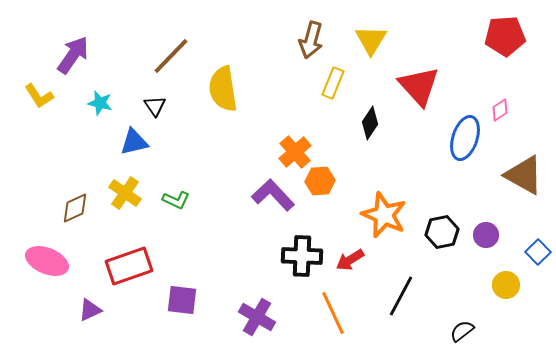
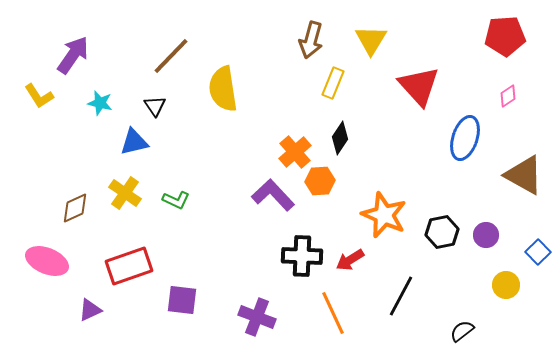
pink diamond: moved 8 px right, 14 px up
black diamond: moved 30 px left, 15 px down
purple cross: rotated 9 degrees counterclockwise
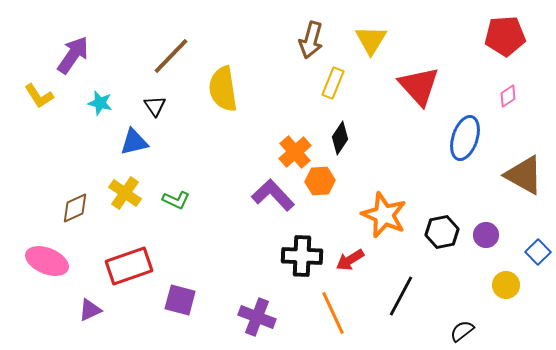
purple square: moved 2 px left; rotated 8 degrees clockwise
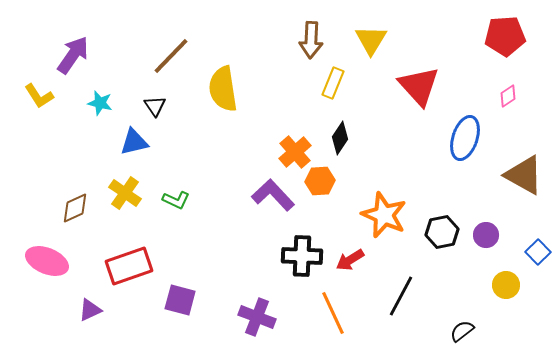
brown arrow: rotated 12 degrees counterclockwise
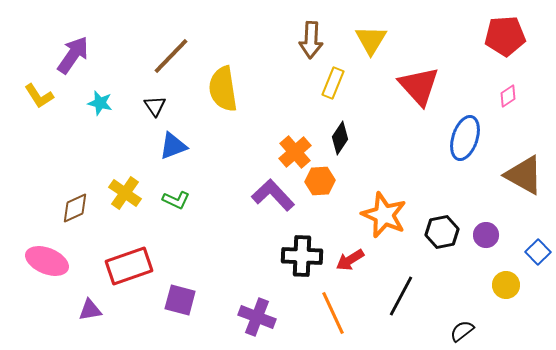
blue triangle: moved 39 px right, 4 px down; rotated 8 degrees counterclockwise
purple triangle: rotated 15 degrees clockwise
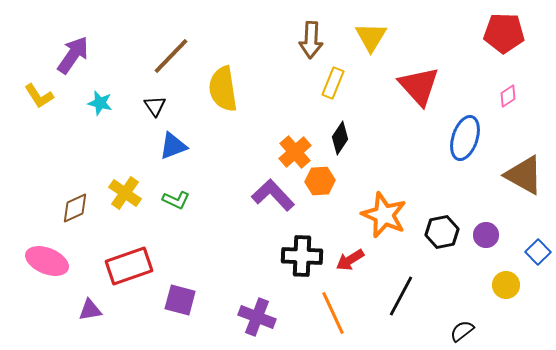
red pentagon: moved 1 px left, 3 px up; rotated 6 degrees clockwise
yellow triangle: moved 3 px up
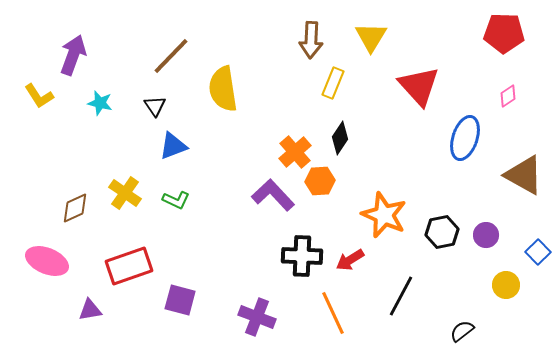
purple arrow: rotated 15 degrees counterclockwise
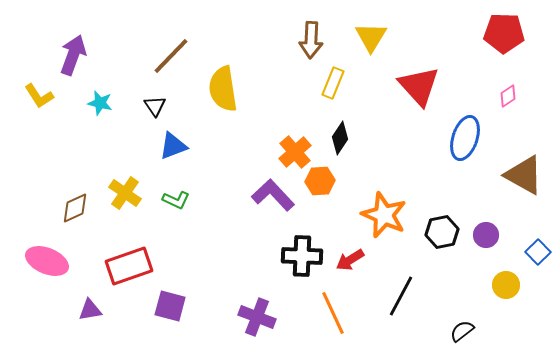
purple square: moved 10 px left, 6 px down
